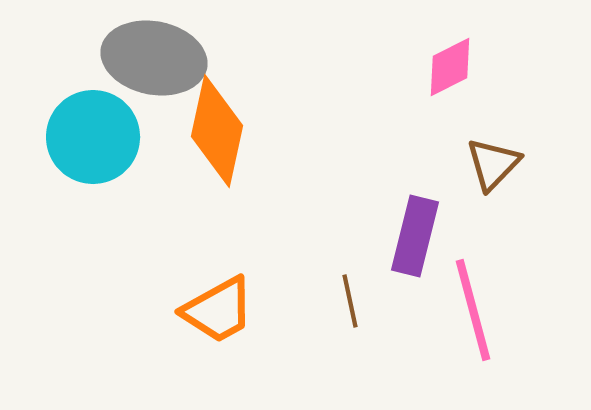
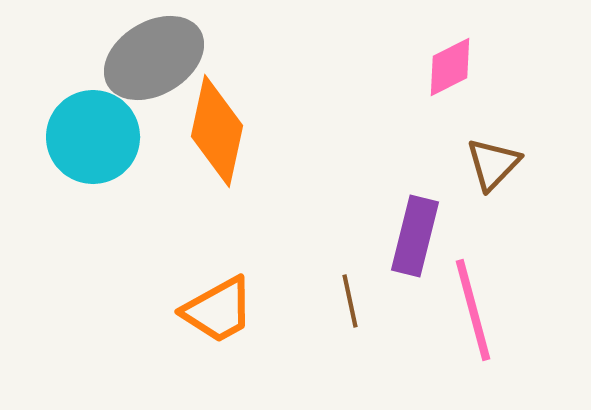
gray ellipse: rotated 42 degrees counterclockwise
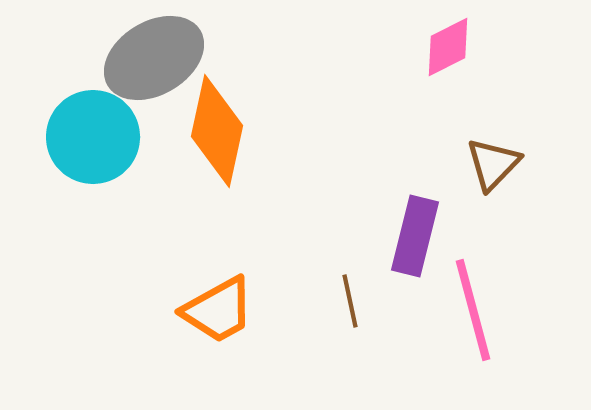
pink diamond: moved 2 px left, 20 px up
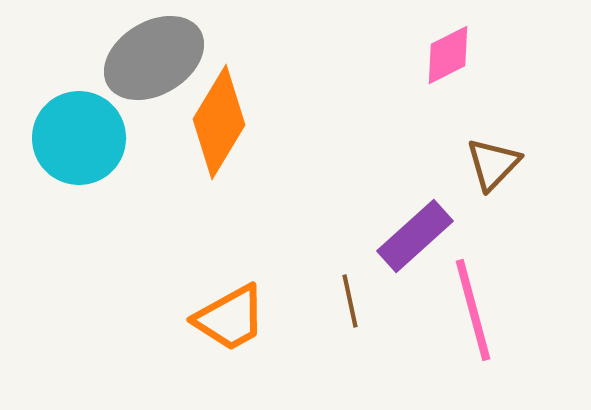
pink diamond: moved 8 px down
orange diamond: moved 2 px right, 9 px up; rotated 19 degrees clockwise
cyan circle: moved 14 px left, 1 px down
purple rectangle: rotated 34 degrees clockwise
orange trapezoid: moved 12 px right, 8 px down
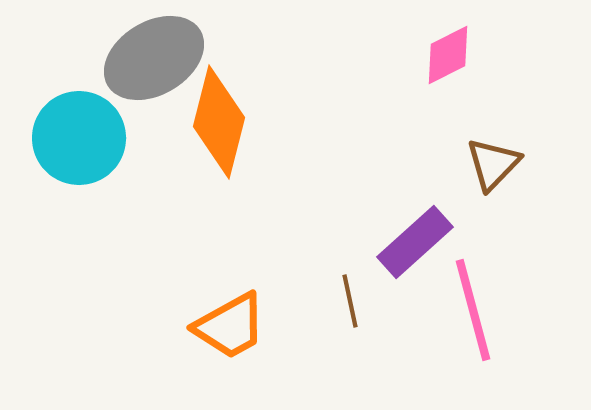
orange diamond: rotated 17 degrees counterclockwise
purple rectangle: moved 6 px down
orange trapezoid: moved 8 px down
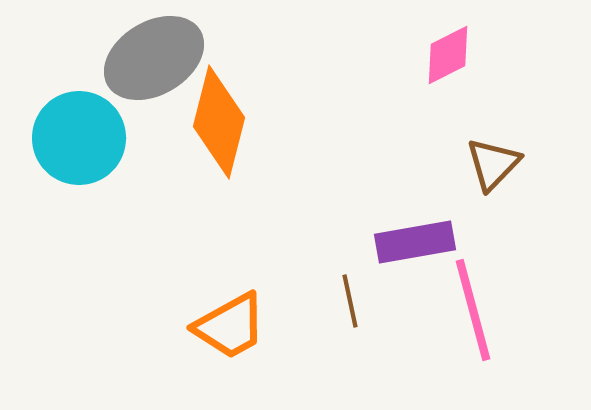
purple rectangle: rotated 32 degrees clockwise
